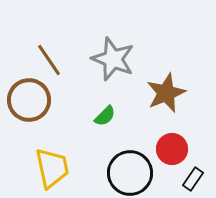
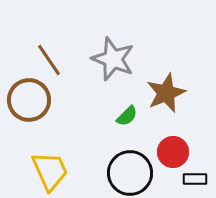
green semicircle: moved 22 px right
red circle: moved 1 px right, 3 px down
yellow trapezoid: moved 2 px left, 3 px down; rotated 12 degrees counterclockwise
black rectangle: moved 2 px right; rotated 55 degrees clockwise
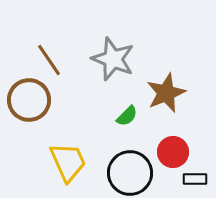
yellow trapezoid: moved 18 px right, 9 px up
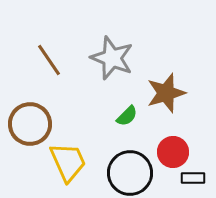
gray star: moved 1 px left, 1 px up
brown star: rotated 6 degrees clockwise
brown circle: moved 1 px right, 24 px down
black rectangle: moved 2 px left, 1 px up
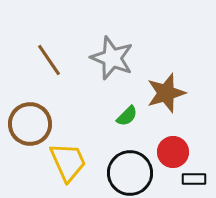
black rectangle: moved 1 px right, 1 px down
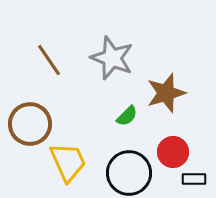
black circle: moved 1 px left
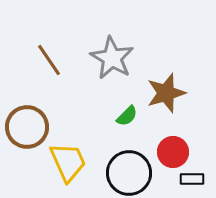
gray star: rotated 9 degrees clockwise
brown circle: moved 3 px left, 3 px down
black rectangle: moved 2 px left
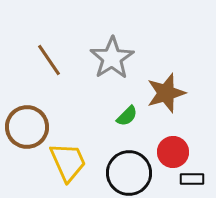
gray star: rotated 9 degrees clockwise
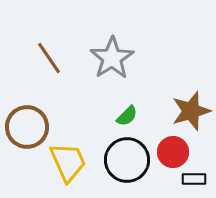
brown line: moved 2 px up
brown star: moved 25 px right, 18 px down
black circle: moved 2 px left, 13 px up
black rectangle: moved 2 px right
